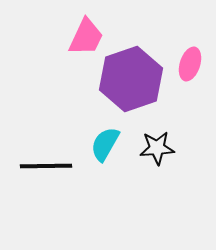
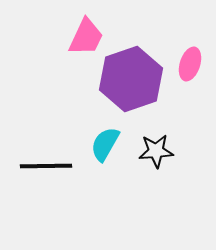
black star: moved 1 px left, 3 px down
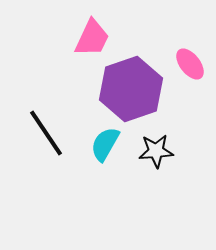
pink trapezoid: moved 6 px right, 1 px down
pink ellipse: rotated 56 degrees counterclockwise
purple hexagon: moved 10 px down
black line: moved 33 px up; rotated 57 degrees clockwise
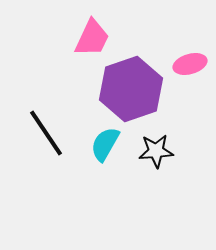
pink ellipse: rotated 68 degrees counterclockwise
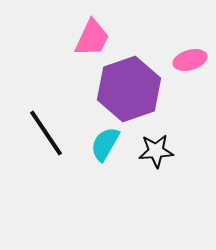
pink ellipse: moved 4 px up
purple hexagon: moved 2 px left
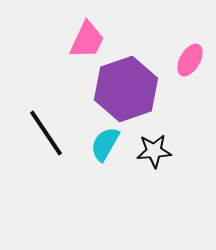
pink trapezoid: moved 5 px left, 2 px down
pink ellipse: rotated 44 degrees counterclockwise
purple hexagon: moved 3 px left
black star: moved 2 px left
